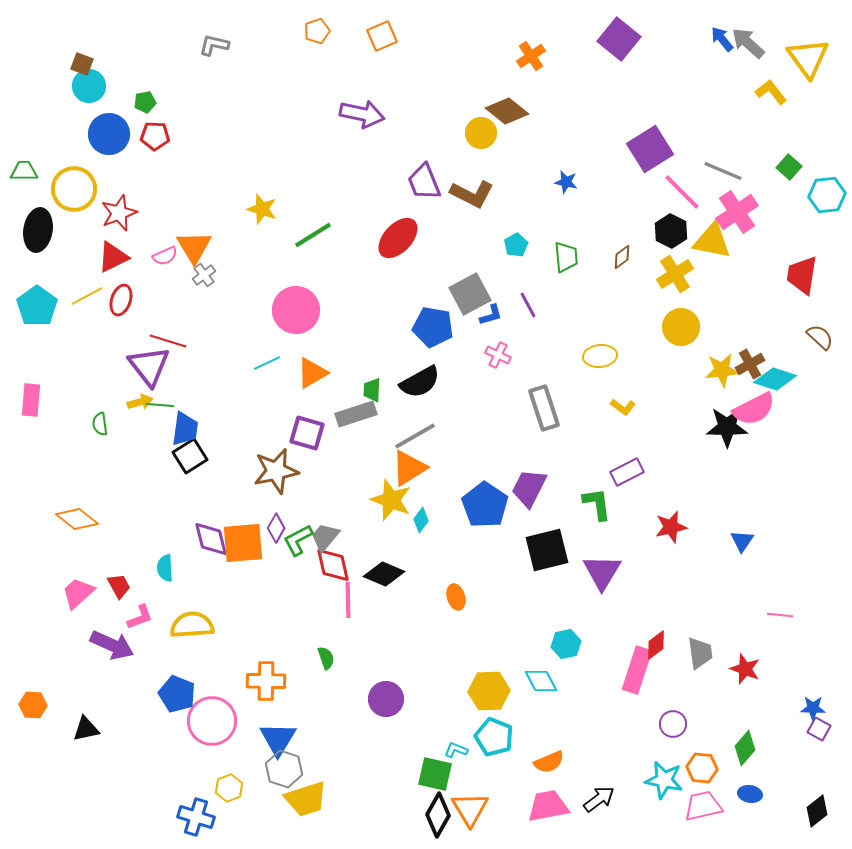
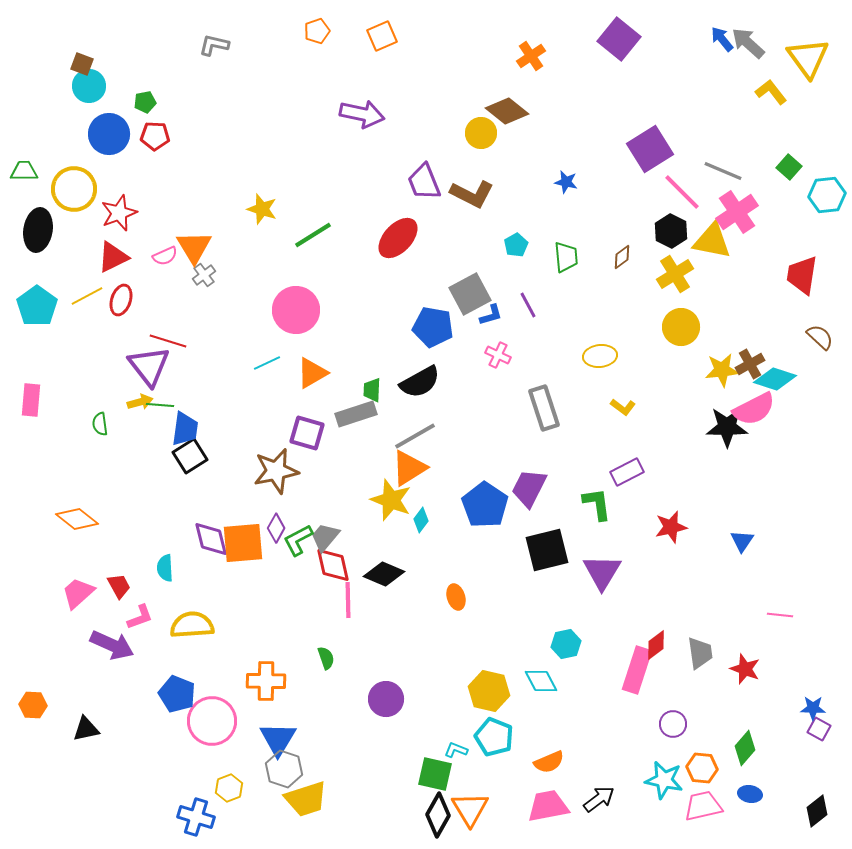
yellow hexagon at (489, 691): rotated 15 degrees clockwise
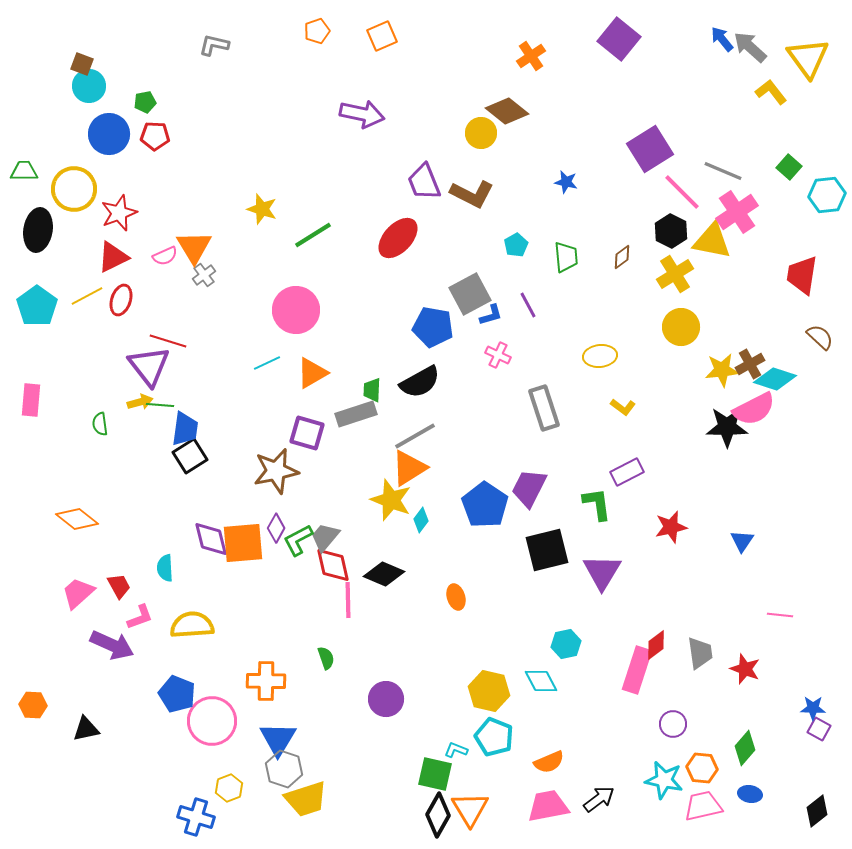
gray arrow at (748, 43): moved 2 px right, 4 px down
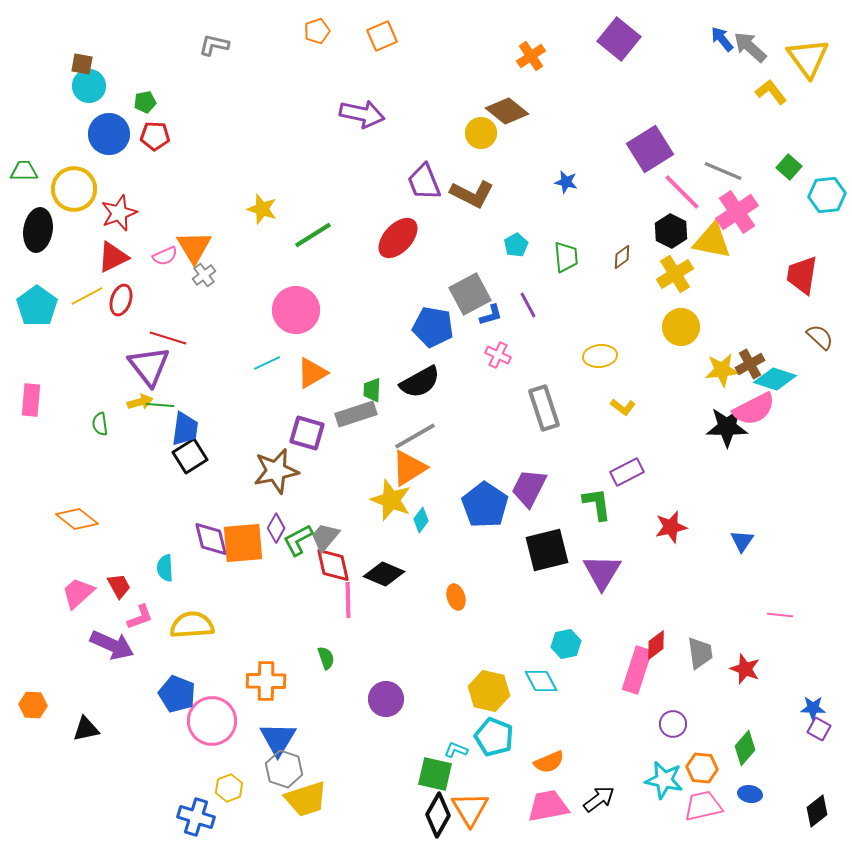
brown square at (82, 64): rotated 10 degrees counterclockwise
red line at (168, 341): moved 3 px up
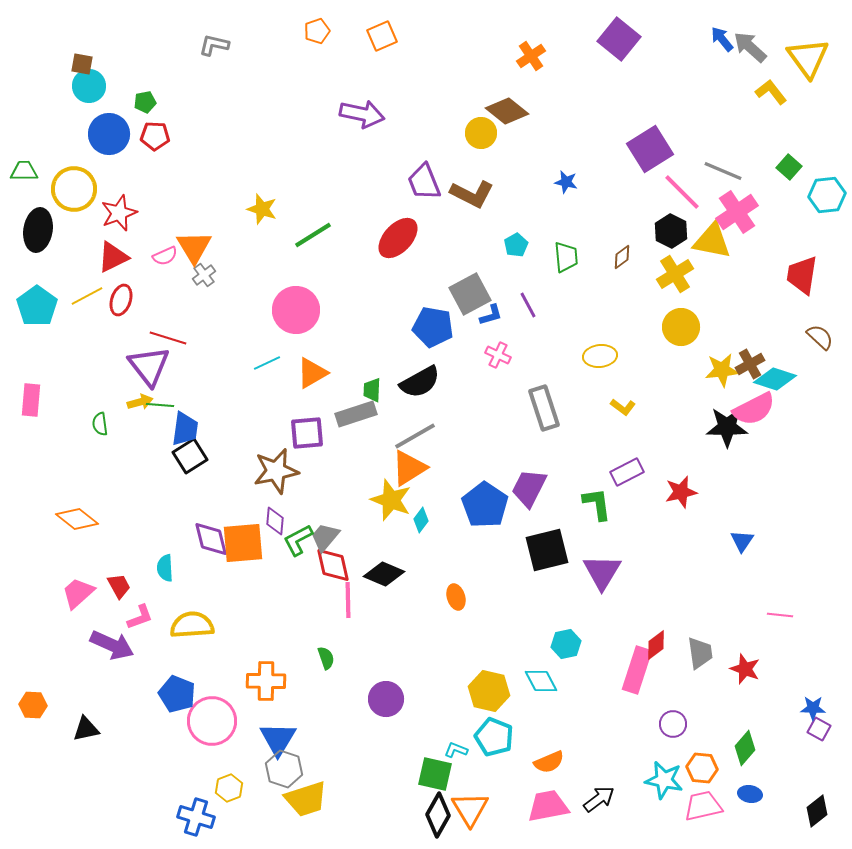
purple square at (307, 433): rotated 21 degrees counterclockwise
red star at (671, 527): moved 10 px right, 35 px up
purple diamond at (276, 528): moved 1 px left, 7 px up; rotated 24 degrees counterclockwise
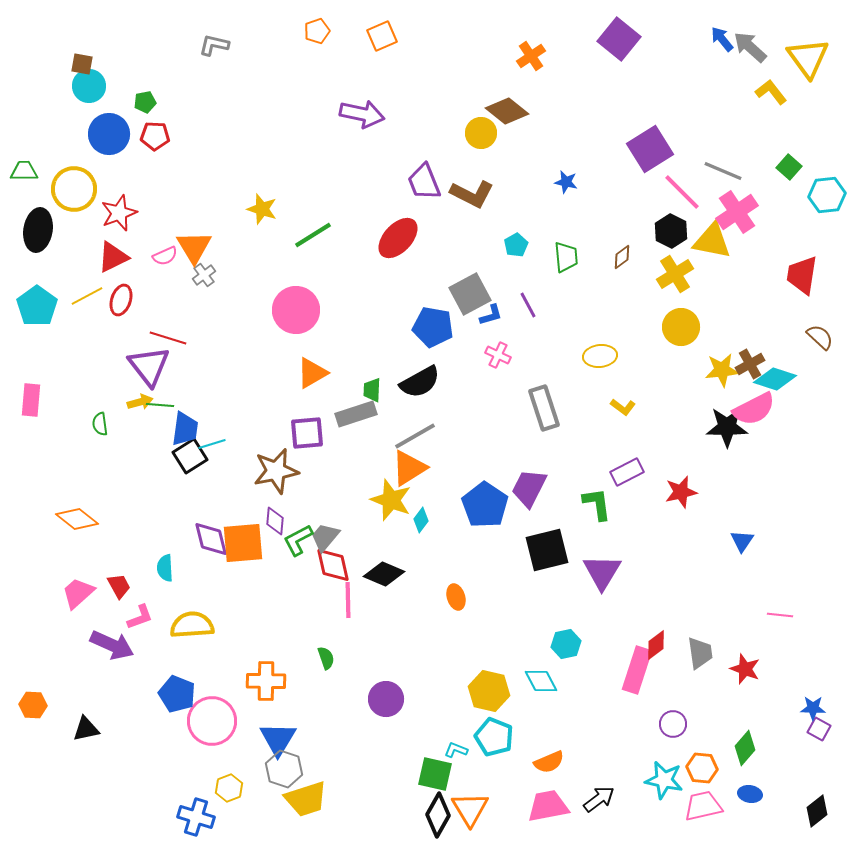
cyan line at (267, 363): moved 55 px left, 81 px down; rotated 8 degrees clockwise
